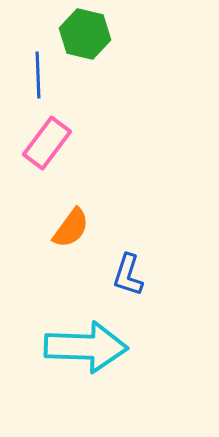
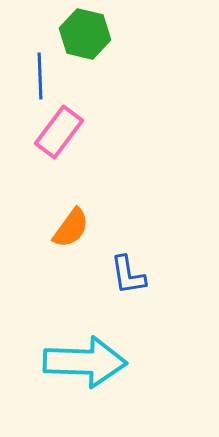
blue line: moved 2 px right, 1 px down
pink rectangle: moved 12 px right, 11 px up
blue L-shape: rotated 27 degrees counterclockwise
cyan arrow: moved 1 px left, 15 px down
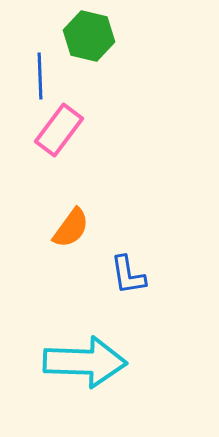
green hexagon: moved 4 px right, 2 px down
pink rectangle: moved 2 px up
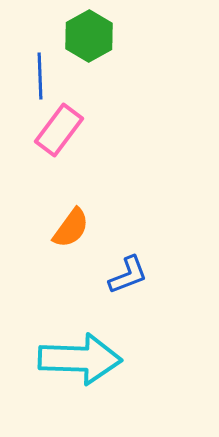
green hexagon: rotated 18 degrees clockwise
blue L-shape: rotated 102 degrees counterclockwise
cyan arrow: moved 5 px left, 3 px up
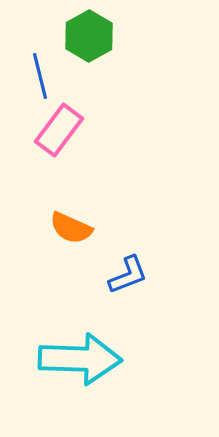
blue line: rotated 12 degrees counterclockwise
orange semicircle: rotated 78 degrees clockwise
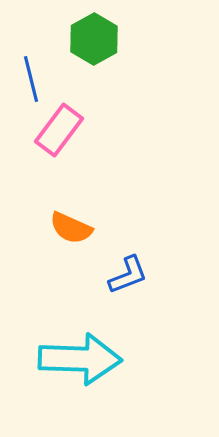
green hexagon: moved 5 px right, 3 px down
blue line: moved 9 px left, 3 px down
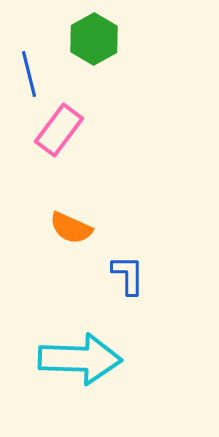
blue line: moved 2 px left, 5 px up
blue L-shape: rotated 69 degrees counterclockwise
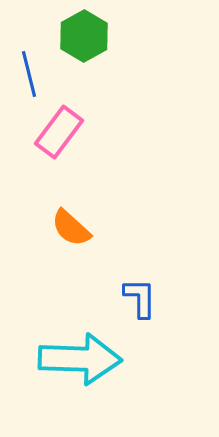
green hexagon: moved 10 px left, 3 px up
pink rectangle: moved 2 px down
orange semicircle: rotated 18 degrees clockwise
blue L-shape: moved 12 px right, 23 px down
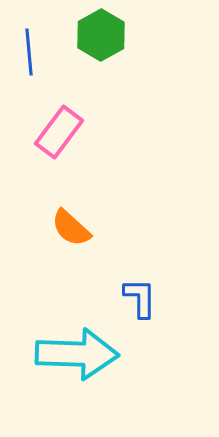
green hexagon: moved 17 px right, 1 px up
blue line: moved 22 px up; rotated 9 degrees clockwise
cyan arrow: moved 3 px left, 5 px up
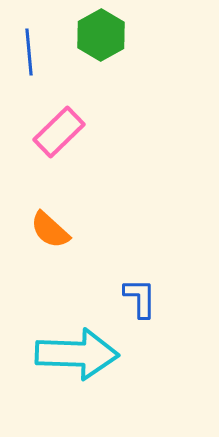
pink rectangle: rotated 9 degrees clockwise
orange semicircle: moved 21 px left, 2 px down
